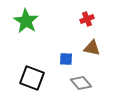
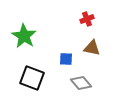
green star: moved 2 px left, 15 px down
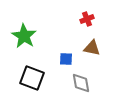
gray diamond: rotated 30 degrees clockwise
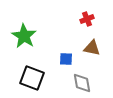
gray diamond: moved 1 px right
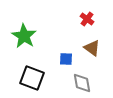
red cross: rotated 32 degrees counterclockwise
brown triangle: rotated 24 degrees clockwise
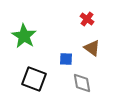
black square: moved 2 px right, 1 px down
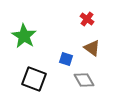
blue square: rotated 16 degrees clockwise
gray diamond: moved 2 px right, 3 px up; rotated 20 degrees counterclockwise
